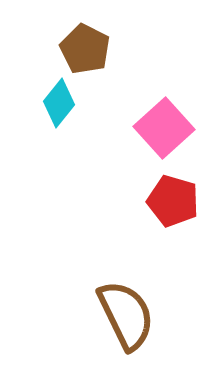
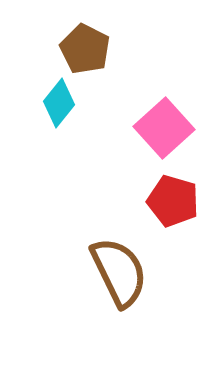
brown semicircle: moved 7 px left, 43 px up
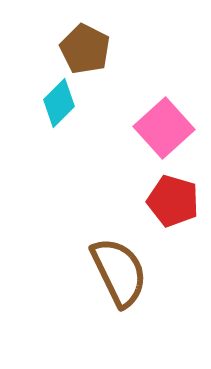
cyan diamond: rotated 6 degrees clockwise
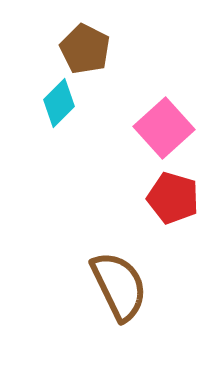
red pentagon: moved 3 px up
brown semicircle: moved 14 px down
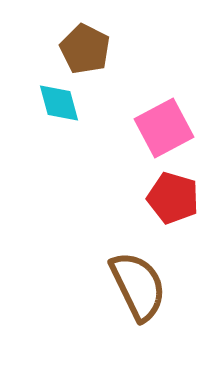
cyan diamond: rotated 60 degrees counterclockwise
pink square: rotated 14 degrees clockwise
brown semicircle: moved 19 px right
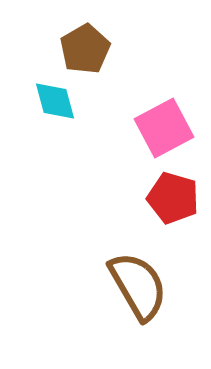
brown pentagon: rotated 15 degrees clockwise
cyan diamond: moved 4 px left, 2 px up
brown semicircle: rotated 4 degrees counterclockwise
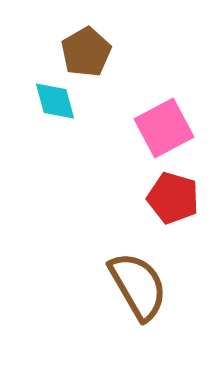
brown pentagon: moved 1 px right, 3 px down
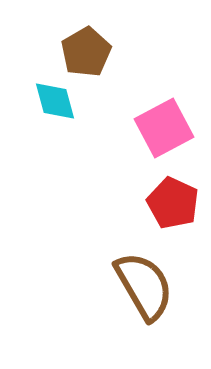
red pentagon: moved 5 px down; rotated 9 degrees clockwise
brown semicircle: moved 6 px right
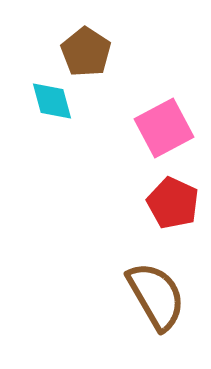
brown pentagon: rotated 9 degrees counterclockwise
cyan diamond: moved 3 px left
brown semicircle: moved 12 px right, 10 px down
